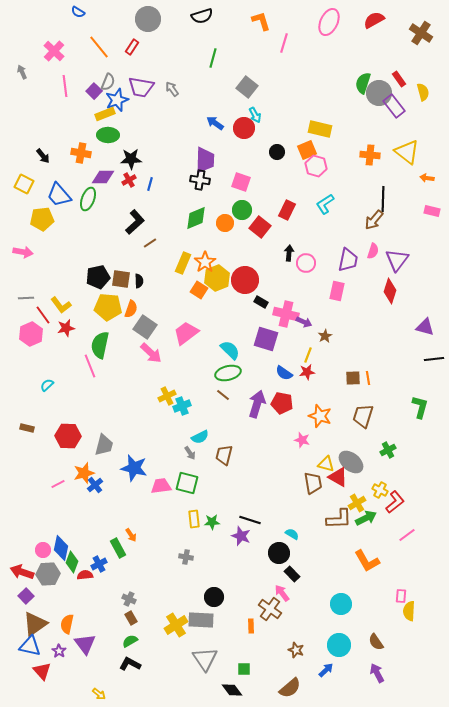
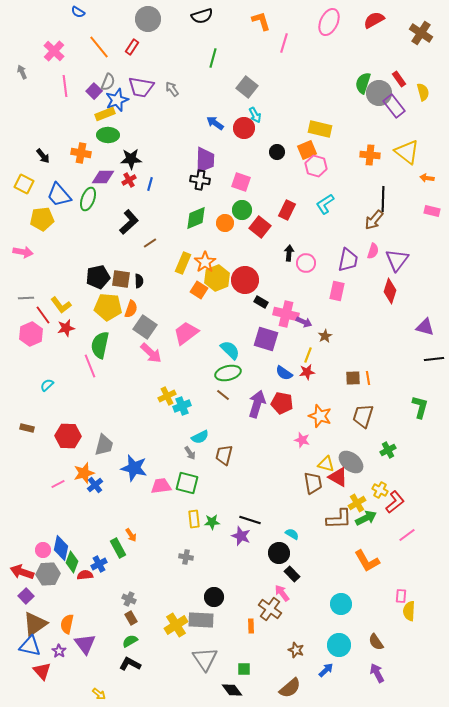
black L-shape at (135, 222): moved 6 px left
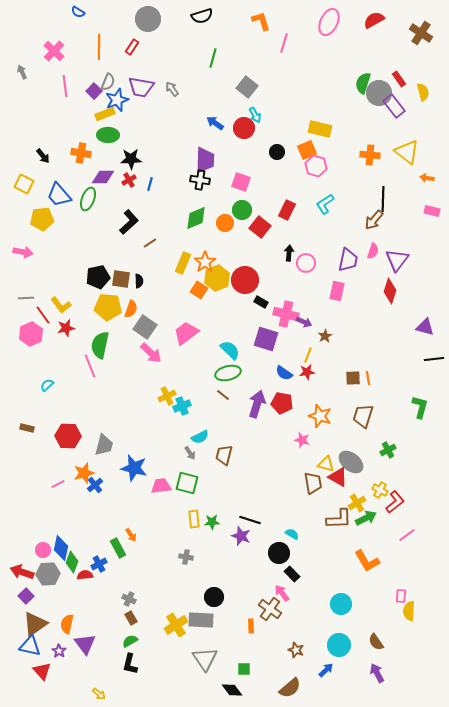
orange line at (99, 47): rotated 40 degrees clockwise
black L-shape at (130, 664): rotated 105 degrees counterclockwise
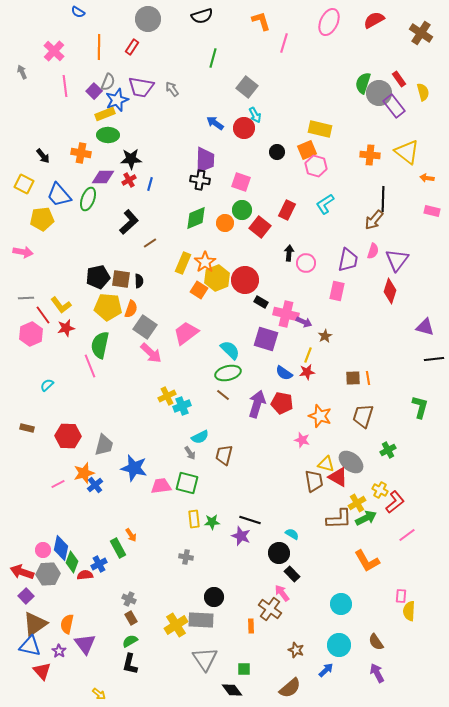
brown trapezoid at (313, 483): moved 1 px right, 2 px up
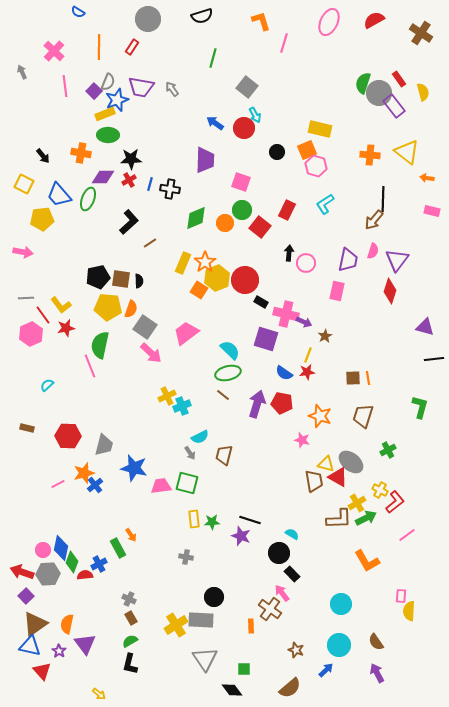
black cross at (200, 180): moved 30 px left, 9 px down
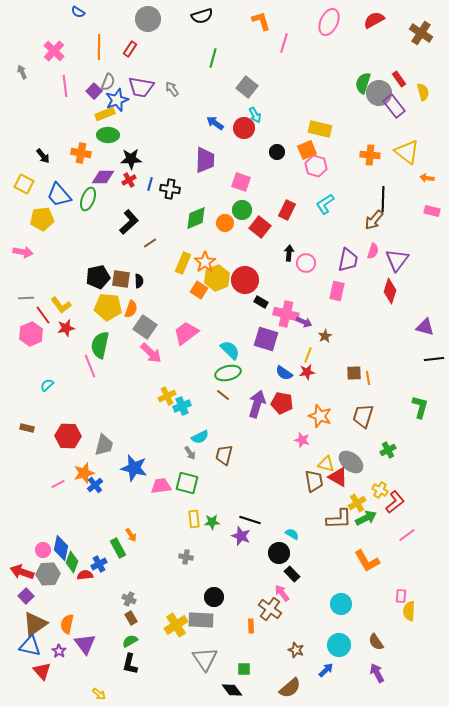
red rectangle at (132, 47): moved 2 px left, 2 px down
brown square at (353, 378): moved 1 px right, 5 px up
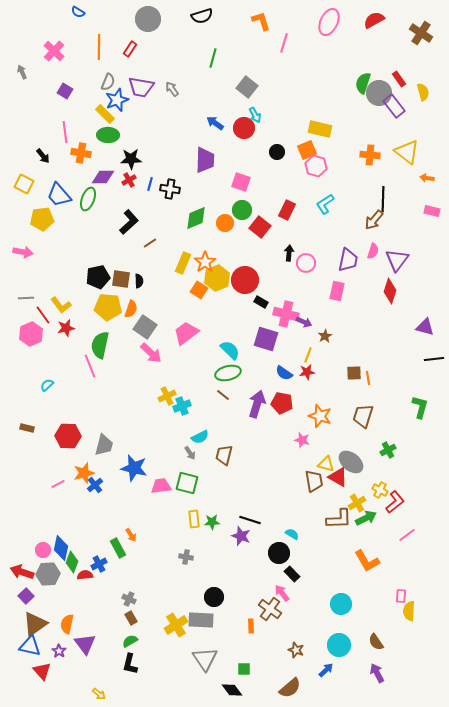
pink line at (65, 86): moved 46 px down
purple square at (94, 91): moved 29 px left; rotated 14 degrees counterclockwise
yellow rectangle at (105, 114): rotated 66 degrees clockwise
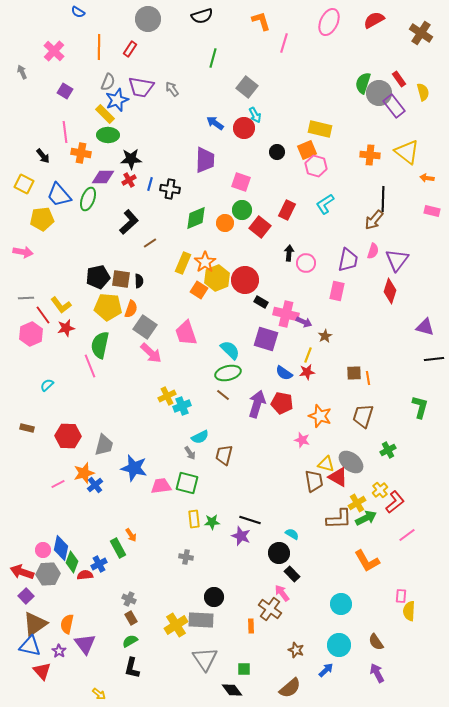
pink trapezoid at (186, 333): rotated 72 degrees counterclockwise
yellow cross at (380, 490): rotated 21 degrees clockwise
black L-shape at (130, 664): moved 2 px right, 4 px down
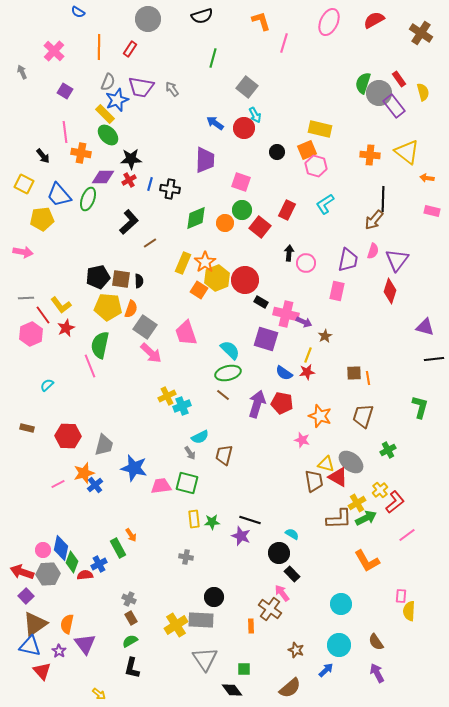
green ellipse at (108, 135): rotated 45 degrees clockwise
red star at (66, 328): rotated 12 degrees counterclockwise
